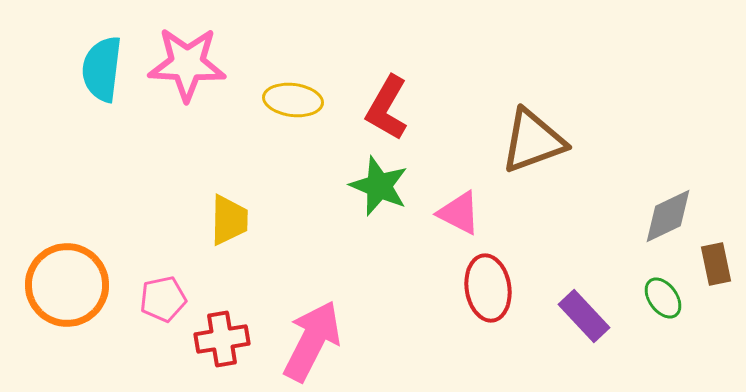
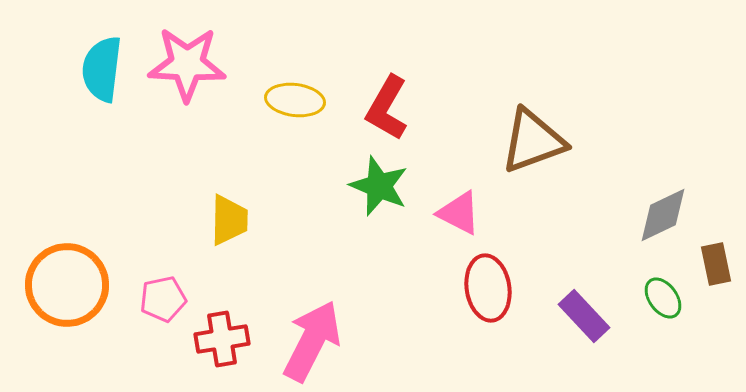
yellow ellipse: moved 2 px right
gray diamond: moved 5 px left, 1 px up
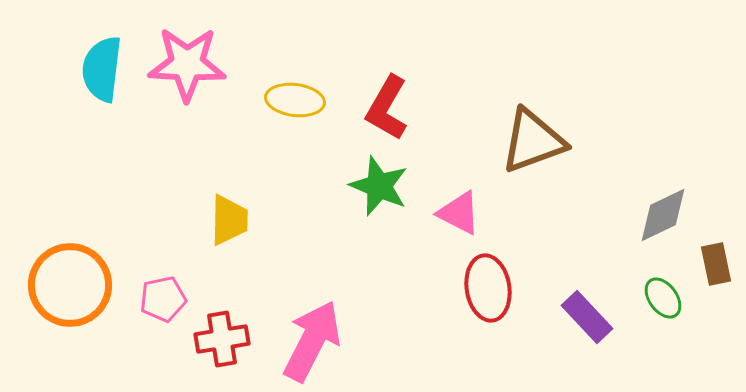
orange circle: moved 3 px right
purple rectangle: moved 3 px right, 1 px down
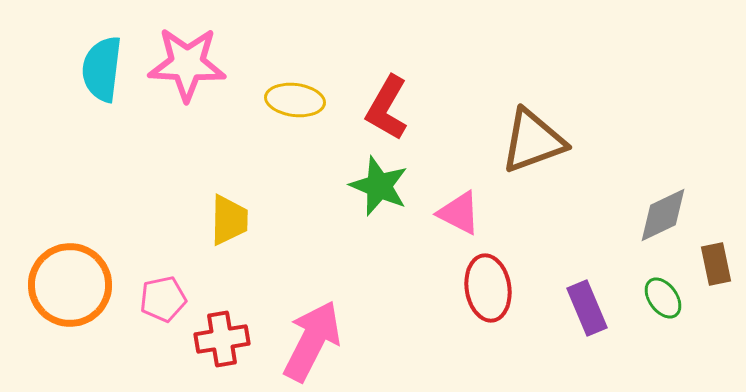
purple rectangle: moved 9 px up; rotated 20 degrees clockwise
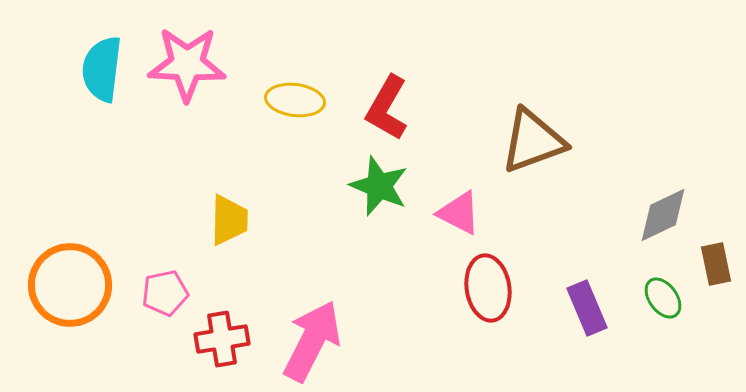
pink pentagon: moved 2 px right, 6 px up
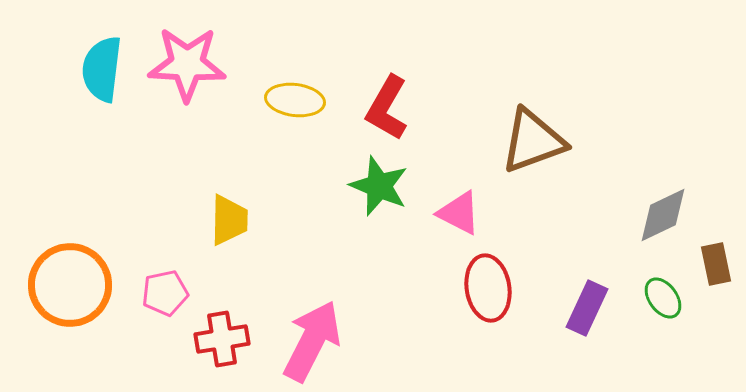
purple rectangle: rotated 48 degrees clockwise
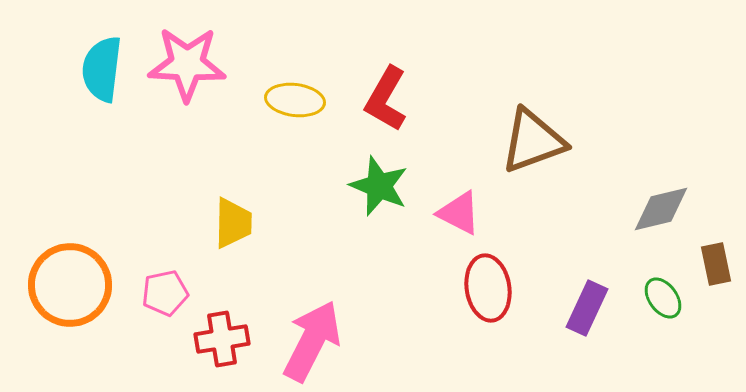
red L-shape: moved 1 px left, 9 px up
gray diamond: moved 2 px left, 6 px up; rotated 12 degrees clockwise
yellow trapezoid: moved 4 px right, 3 px down
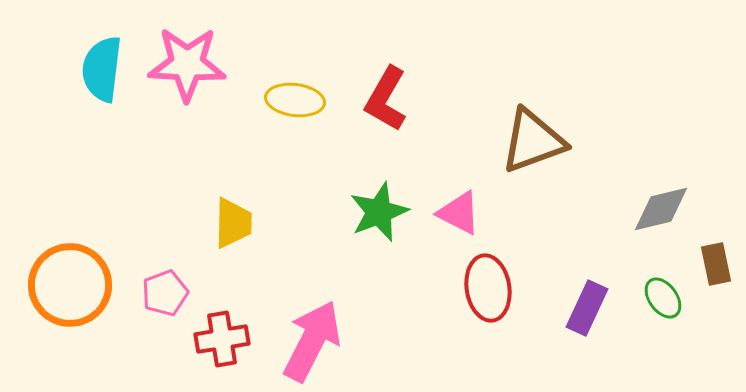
green star: moved 26 px down; rotated 28 degrees clockwise
pink pentagon: rotated 9 degrees counterclockwise
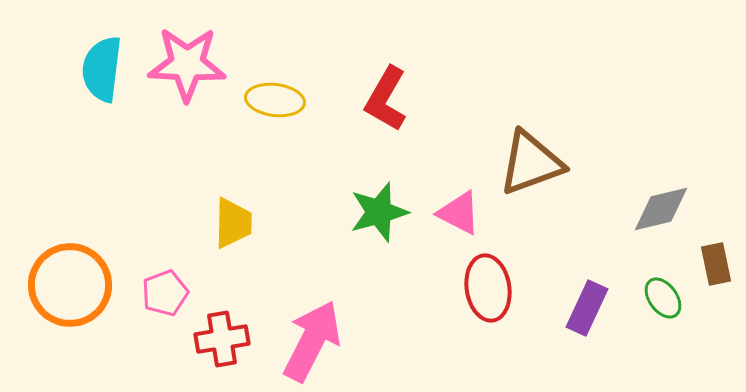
yellow ellipse: moved 20 px left
brown triangle: moved 2 px left, 22 px down
green star: rotated 6 degrees clockwise
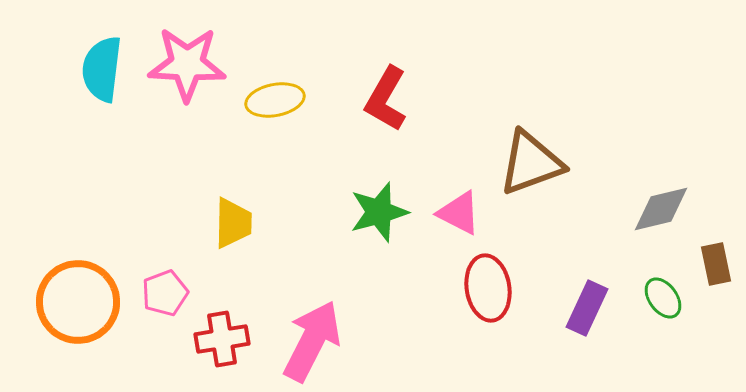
yellow ellipse: rotated 18 degrees counterclockwise
orange circle: moved 8 px right, 17 px down
